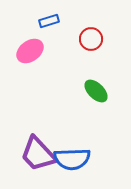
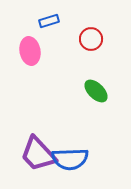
pink ellipse: rotated 64 degrees counterclockwise
blue semicircle: moved 2 px left
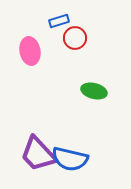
blue rectangle: moved 10 px right
red circle: moved 16 px left, 1 px up
green ellipse: moved 2 px left; rotated 30 degrees counterclockwise
blue semicircle: rotated 15 degrees clockwise
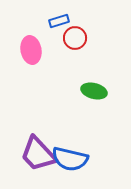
pink ellipse: moved 1 px right, 1 px up
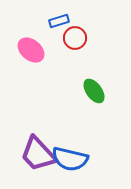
pink ellipse: rotated 40 degrees counterclockwise
green ellipse: rotated 40 degrees clockwise
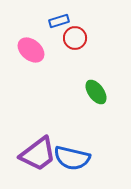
green ellipse: moved 2 px right, 1 px down
purple trapezoid: rotated 84 degrees counterclockwise
blue semicircle: moved 2 px right, 1 px up
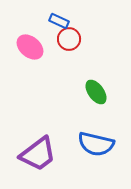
blue rectangle: rotated 42 degrees clockwise
red circle: moved 6 px left, 1 px down
pink ellipse: moved 1 px left, 3 px up
blue semicircle: moved 24 px right, 14 px up
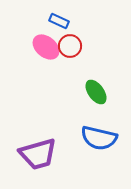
red circle: moved 1 px right, 7 px down
pink ellipse: moved 16 px right
blue semicircle: moved 3 px right, 6 px up
purple trapezoid: rotated 21 degrees clockwise
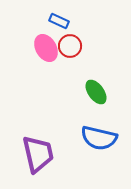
pink ellipse: moved 1 px down; rotated 20 degrees clockwise
purple trapezoid: rotated 87 degrees counterclockwise
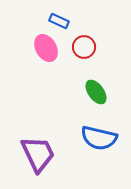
red circle: moved 14 px right, 1 px down
purple trapezoid: rotated 12 degrees counterclockwise
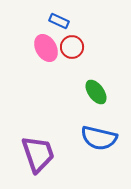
red circle: moved 12 px left
purple trapezoid: rotated 6 degrees clockwise
